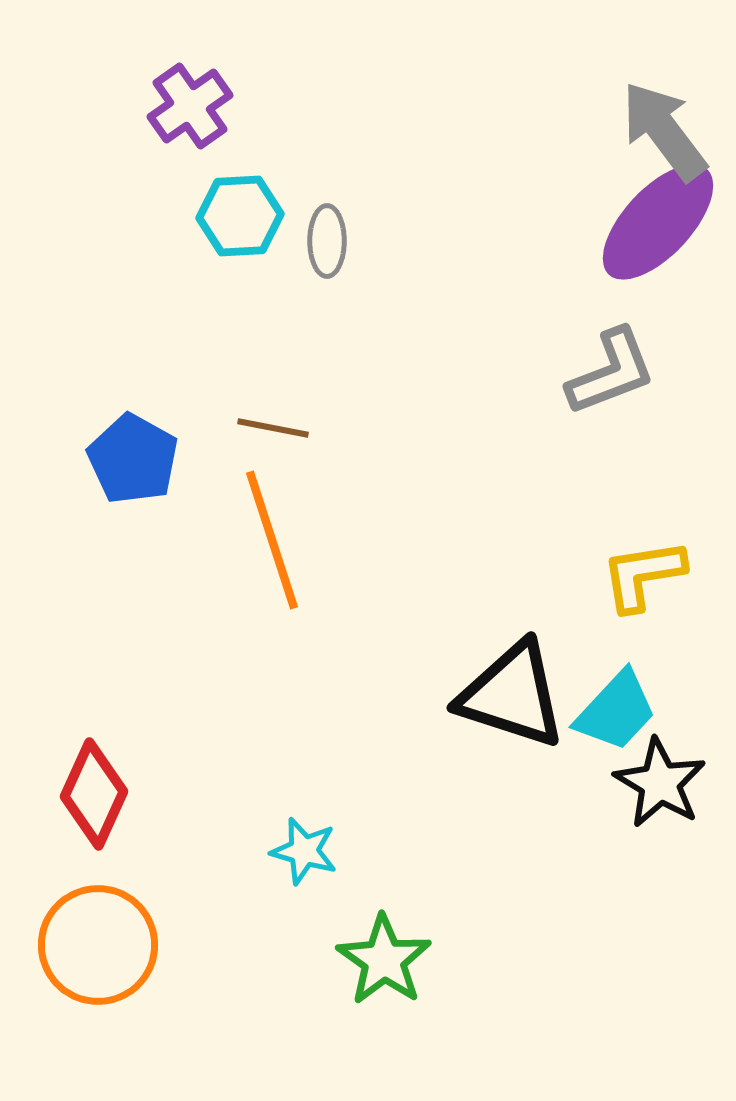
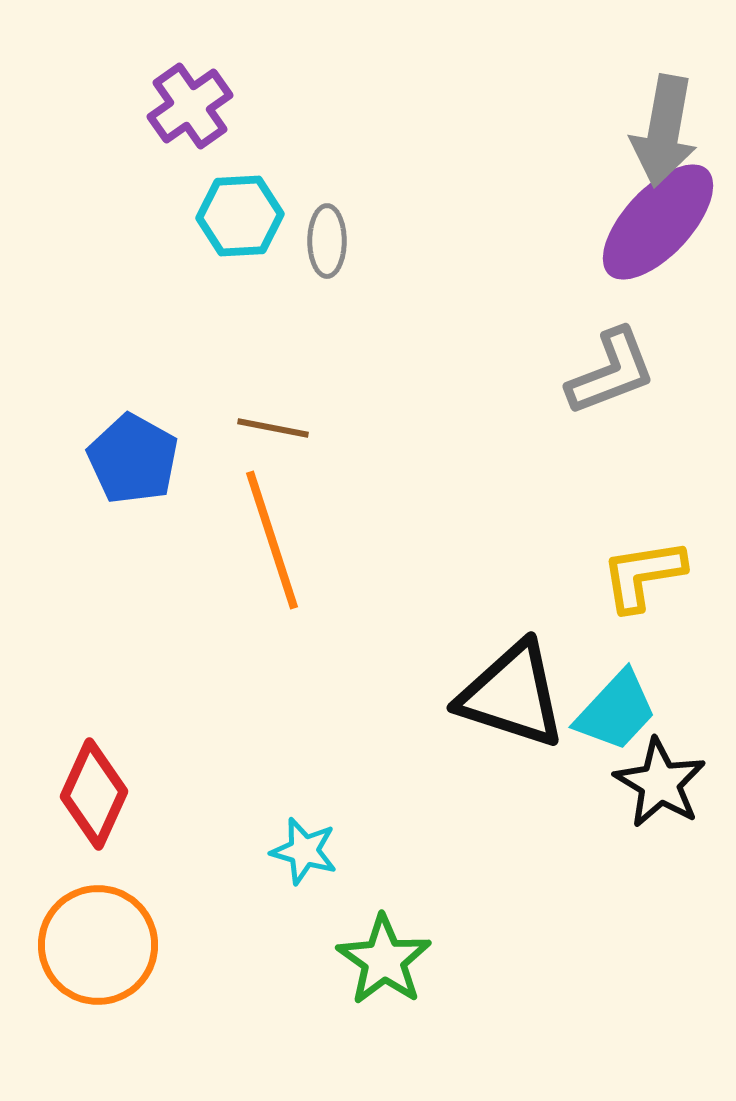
gray arrow: rotated 133 degrees counterclockwise
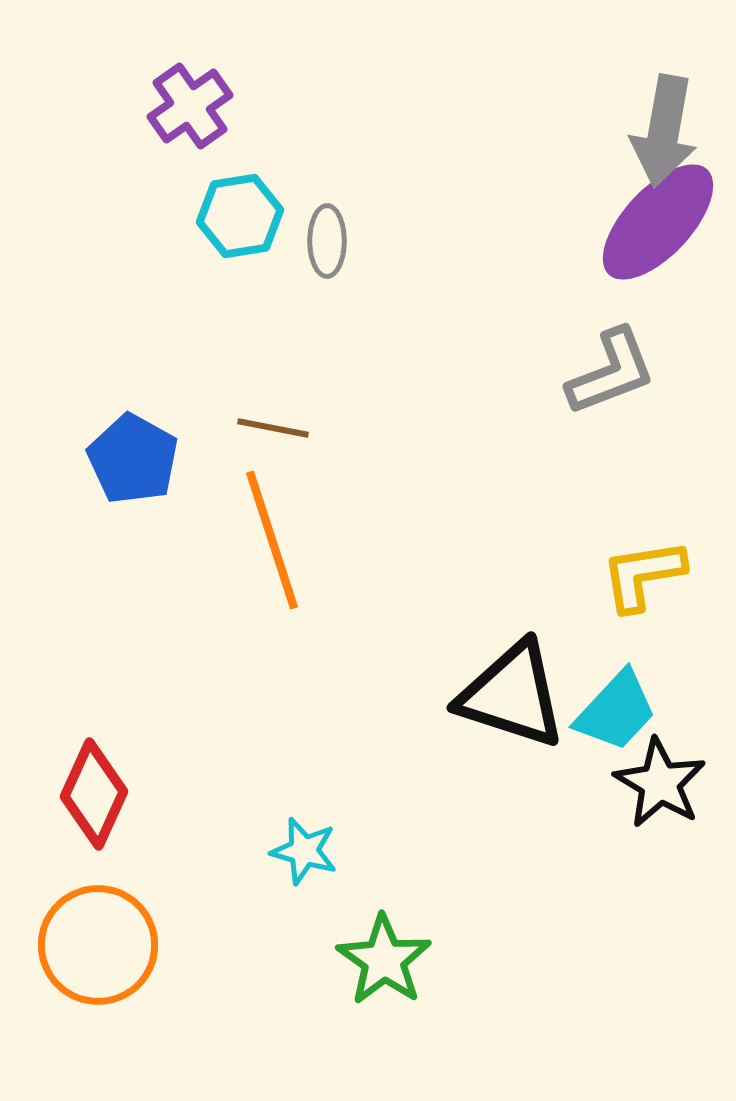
cyan hexagon: rotated 6 degrees counterclockwise
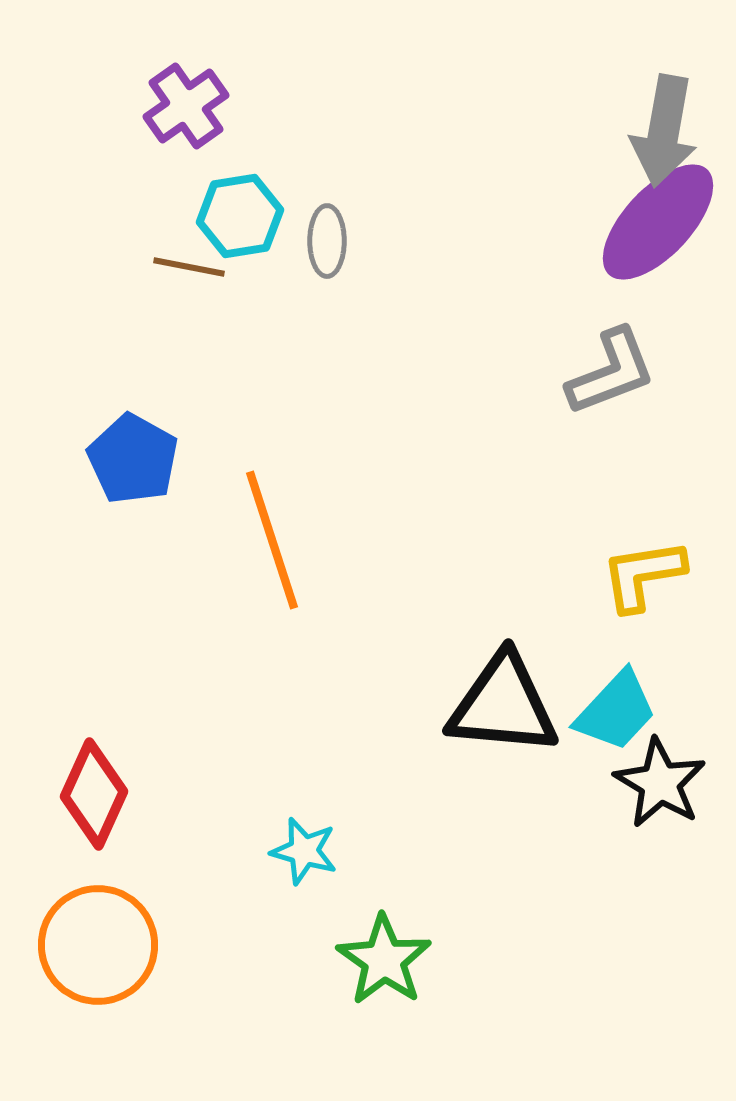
purple cross: moved 4 px left
brown line: moved 84 px left, 161 px up
black triangle: moved 9 px left, 10 px down; rotated 13 degrees counterclockwise
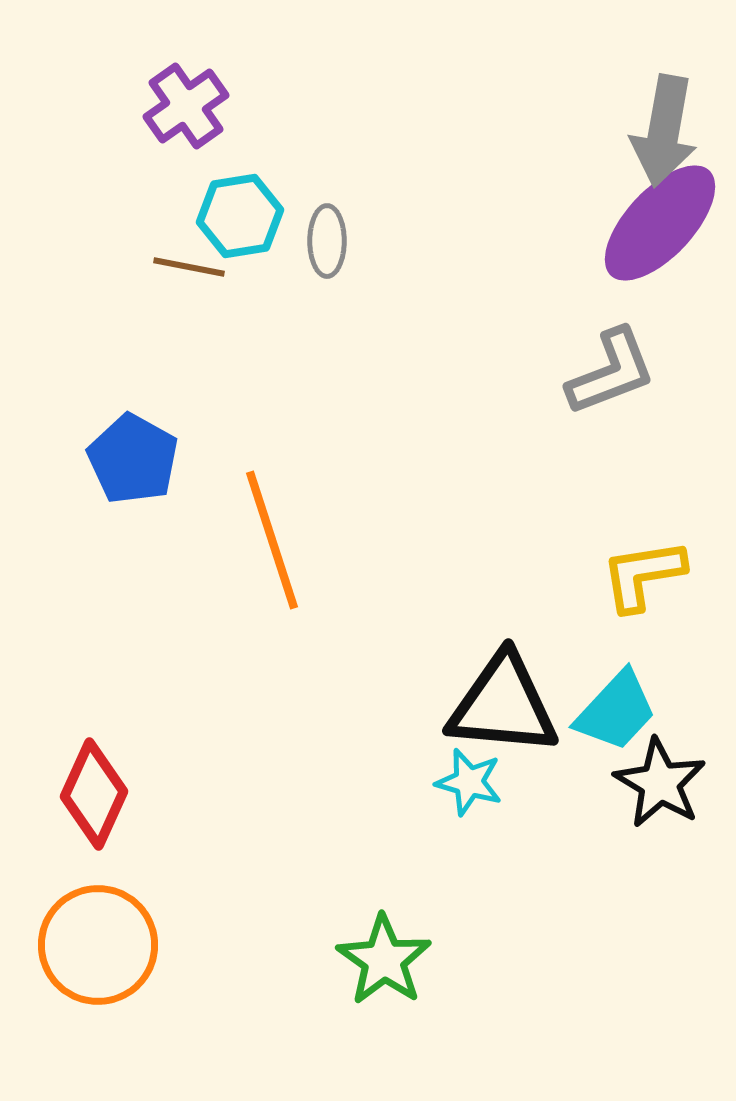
purple ellipse: moved 2 px right, 1 px down
cyan star: moved 165 px right, 69 px up
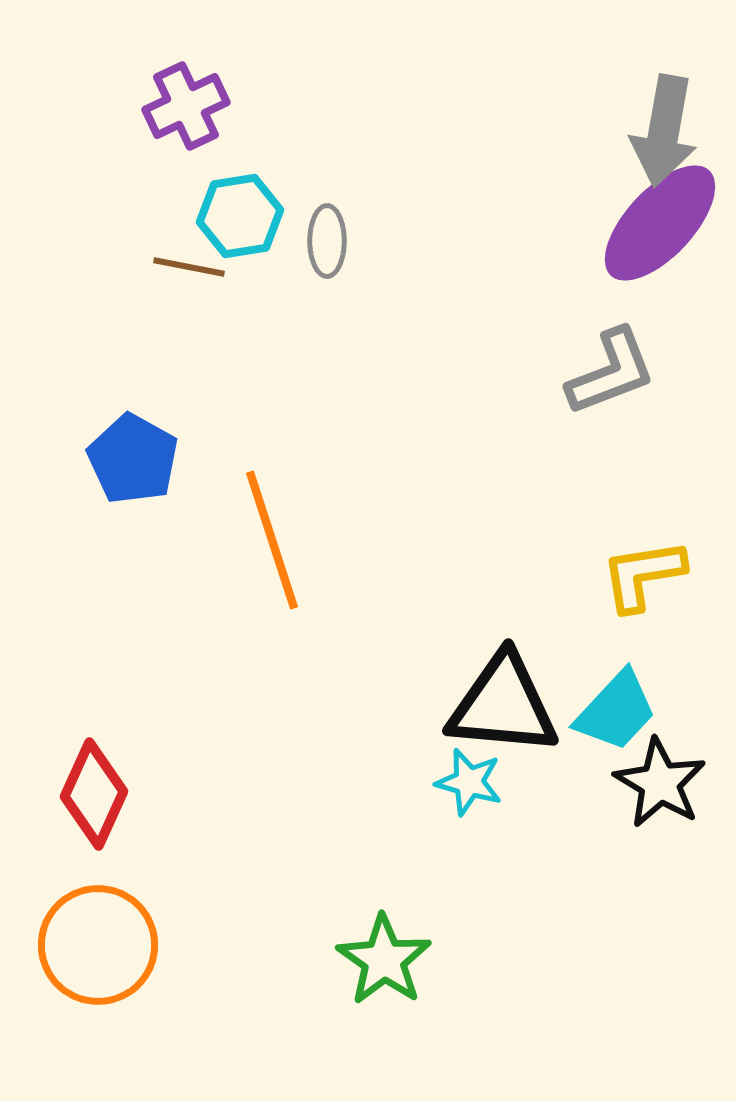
purple cross: rotated 10 degrees clockwise
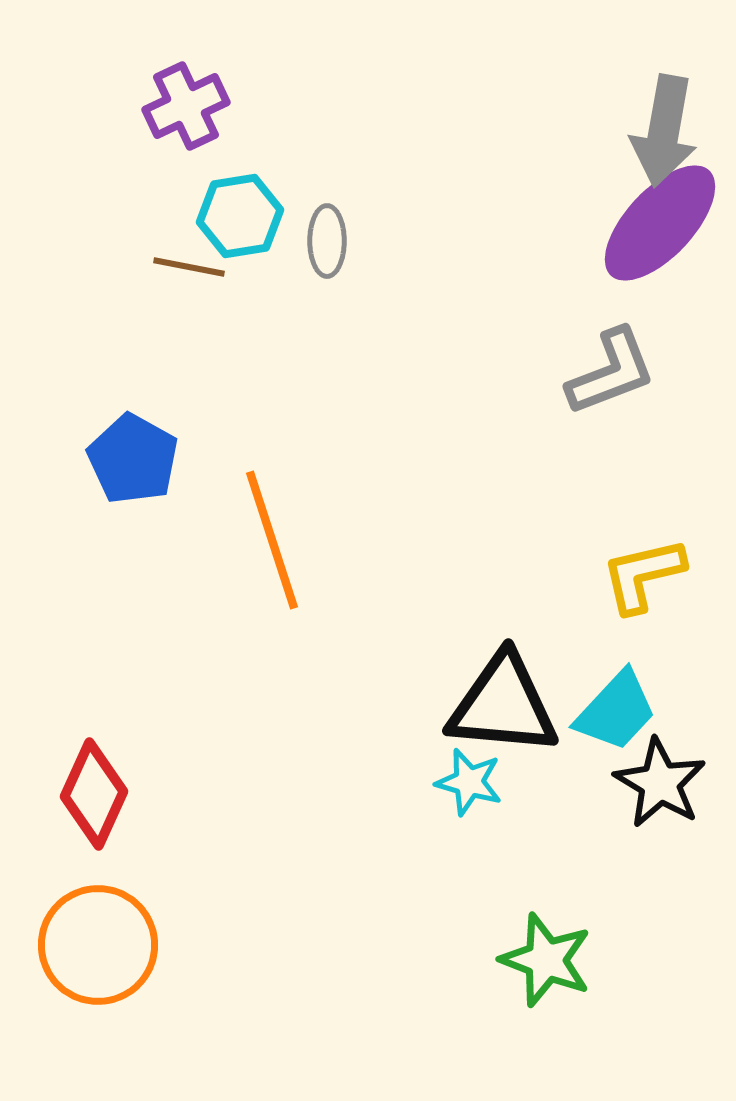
yellow L-shape: rotated 4 degrees counterclockwise
green star: moved 162 px right; rotated 14 degrees counterclockwise
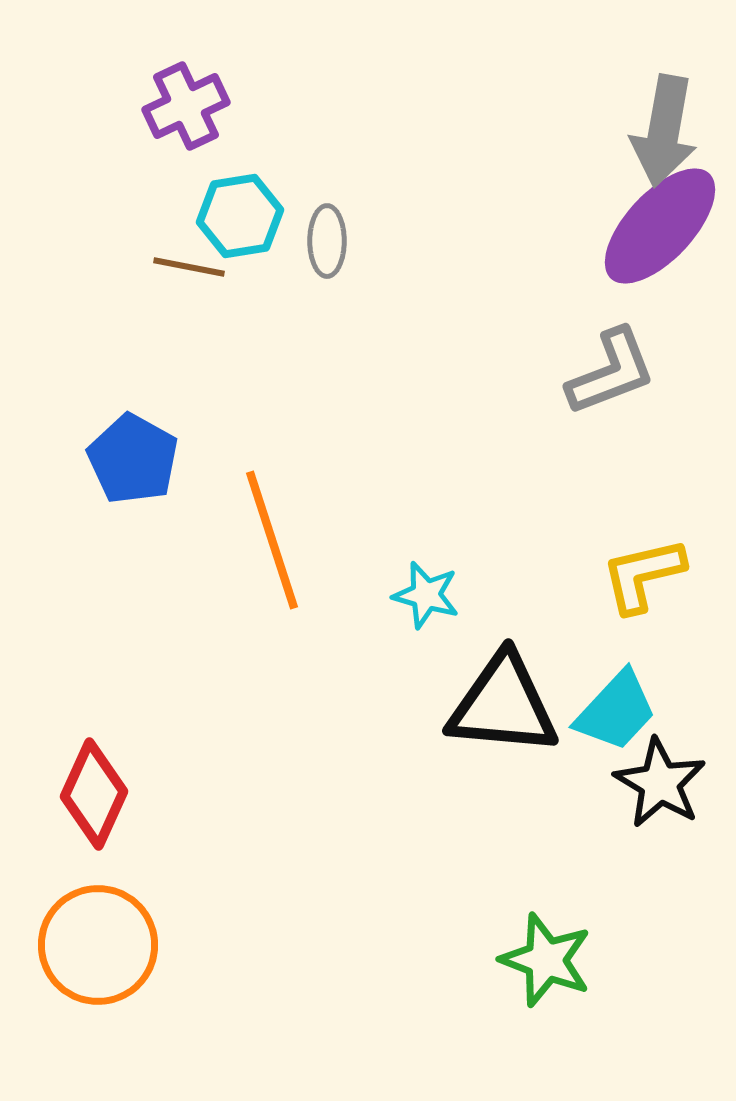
purple ellipse: moved 3 px down
cyan star: moved 43 px left, 187 px up
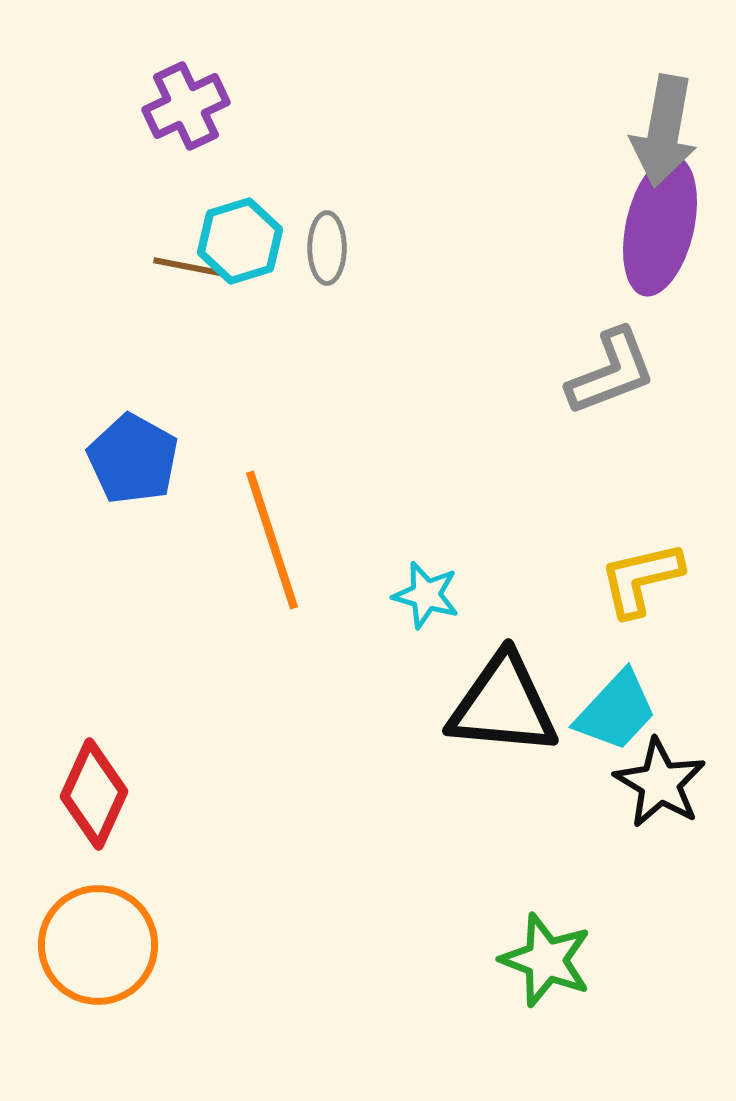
cyan hexagon: moved 25 px down; rotated 8 degrees counterclockwise
purple ellipse: rotated 30 degrees counterclockwise
gray ellipse: moved 7 px down
yellow L-shape: moved 2 px left, 4 px down
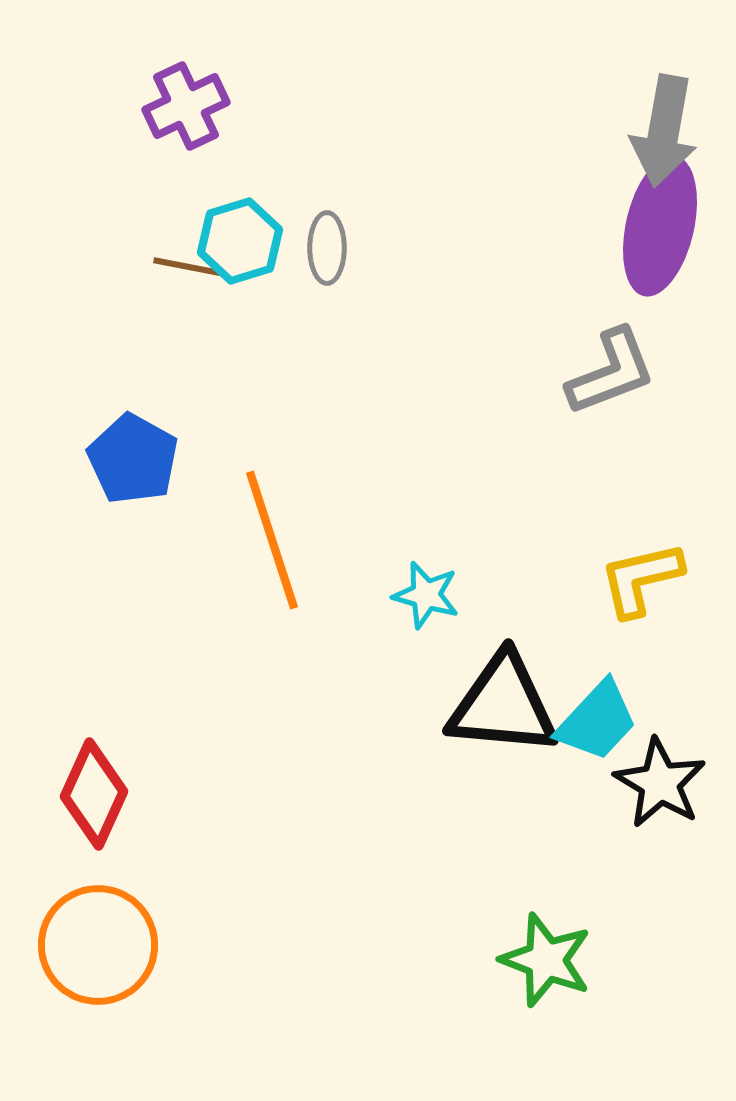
cyan trapezoid: moved 19 px left, 10 px down
